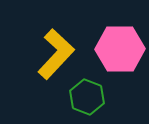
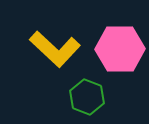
yellow L-shape: moved 1 px left, 5 px up; rotated 90 degrees clockwise
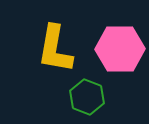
yellow L-shape: rotated 57 degrees clockwise
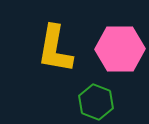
green hexagon: moved 9 px right, 5 px down
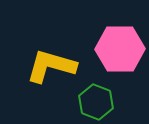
yellow L-shape: moved 4 px left, 17 px down; rotated 96 degrees clockwise
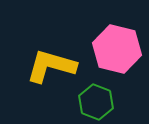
pink hexagon: moved 3 px left; rotated 15 degrees clockwise
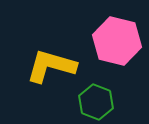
pink hexagon: moved 8 px up
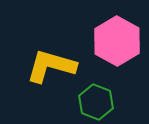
pink hexagon: rotated 15 degrees clockwise
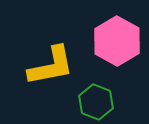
yellow L-shape: rotated 153 degrees clockwise
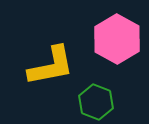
pink hexagon: moved 2 px up
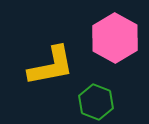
pink hexagon: moved 2 px left, 1 px up
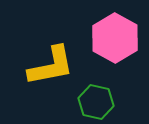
green hexagon: rotated 8 degrees counterclockwise
